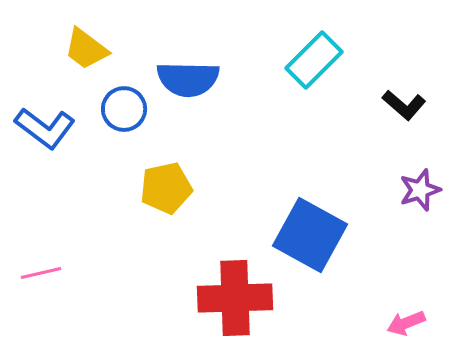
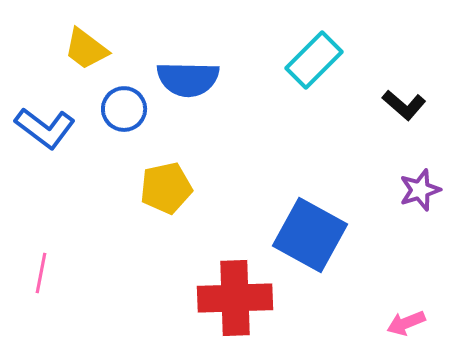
pink line: rotated 66 degrees counterclockwise
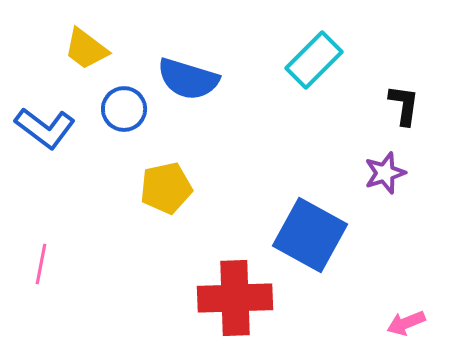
blue semicircle: rotated 16 degrees clockwise
black L-shape: rotated 123 degrees counterclockwise
purple star: moved 35 px left, 17 px up
pink line: moved 9 px up
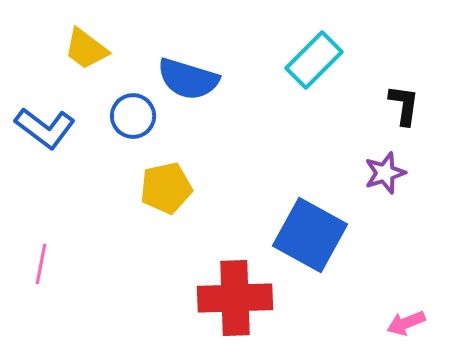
blue circle: moved 9 px right, 7 px down
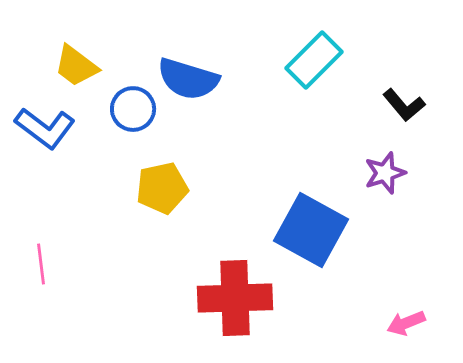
yellow trapezoid: moved 10 px left, 17 px down
black L-shape: rotated 132 degrees clockwise
blue circle: moved 7 px up
yellow pentagon: moved 4 px left
blue square: moved 1 px right, 5 px up
pink line: rotated 18 degrees counterclockwise
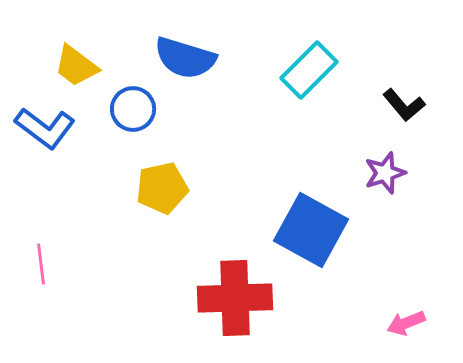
cyan rectangle: moved 5 px left, 10 px down
blue semicircle: moved 3 px left, 21 px up
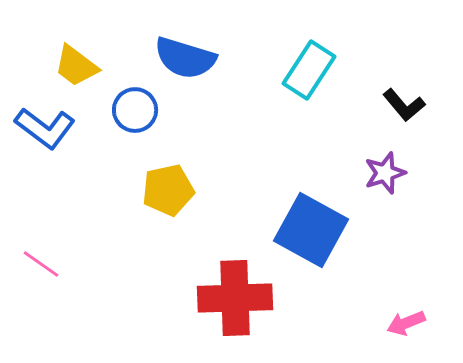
cyan rectangle: rotated 12 degrees counterclockwise
blue circle: moved 2 px right, 1 px down
yellow pentagon: moved 6 px right, 2 px down
pink line: rotated 48 degrees counterclockwise
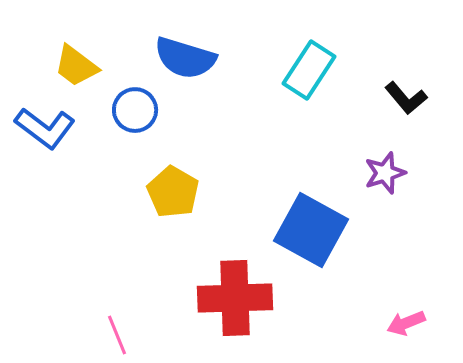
black L-shape: moved 2 px right, 7 px up
yellow pentagon: moved 5 px right, 2 px down; rotated 30 degrees counterclockwise
pink line: moved 76 px right, 71 px down; rotated 33 degrees clockwise
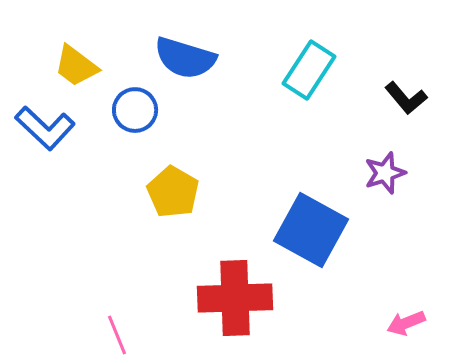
blue L-shape: rotated 6 degrees clockwise
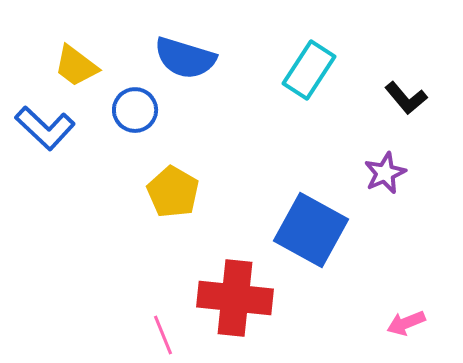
purple star: rotated 6 degrees counterclockwise
red cross: rotated 8 degrees clockwise
pink line: moved 46 px right
